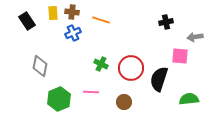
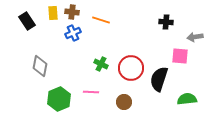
black cross: rotated 16 degrees clockwise
green semicircle: moved 2 px left
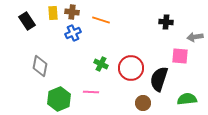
brown circle: moved 19 px right, 1 px down
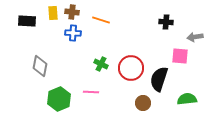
black rectangle: rotated 54 degrees counterclockwise
blue cross: rotated 28 degrees clockwise
